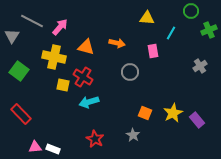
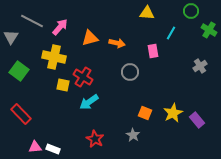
yellow triangle: moved 5 px up
green cross: rotated 35 degrees counterclockwise
gray triangle: moved 1 px left, 1 px down
orange triangle: moved 4 px right, 9 px up; rotated 30 degrees counterclockwise
cyan arrow: rotated 18 degrees counterclockwise
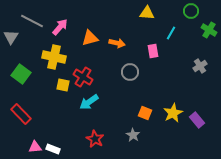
green square: moved 2 px right, 3 px down
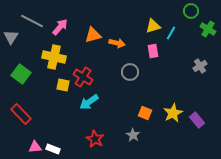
yellow triangle: moved 6 px right, 13 px down; rotated 21 degrees counterclockwise
green cross: moved 1 px left, 1 px up
orange triangle: moved 3 px right, 3 px up
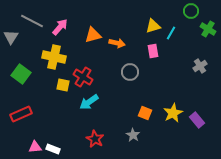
red rectangle: rotated 70 degrees counterclockwise
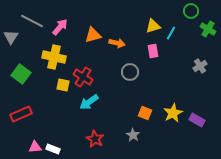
purple rectangle: rotated 21 degrees counterclockwise
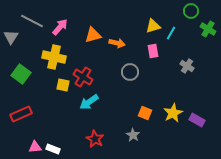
gray cross: moved 13 px left; rotated 24 degrees counterclockwise
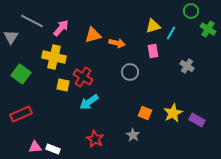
pink arrow: moved 1 px right, 1 px down
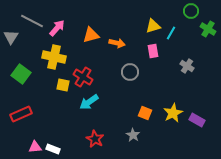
pink arrow: moved 4 px left
orange triangle: moved 2 px left
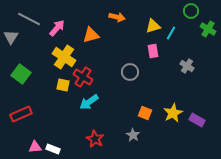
gray line: moved 3 px left, 2 px up
orange arrow: moved 26 px up
yellow cross: moved 10 px right; rotated 20 degrees clockwise
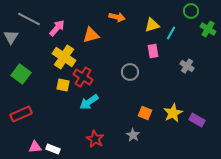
yellow triangle: moved 1 px left, 1 px up
